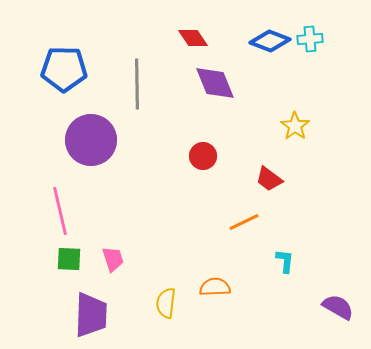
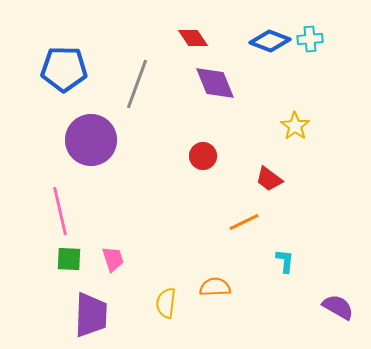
gray line: rotated 21 degrees clockwise
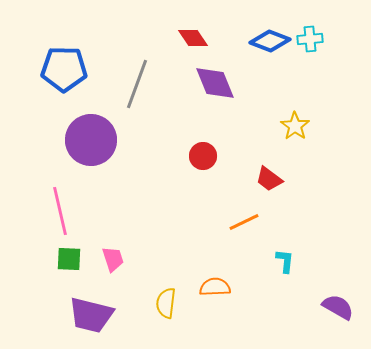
purple trapezoid: rotated 102 degrees clockwise
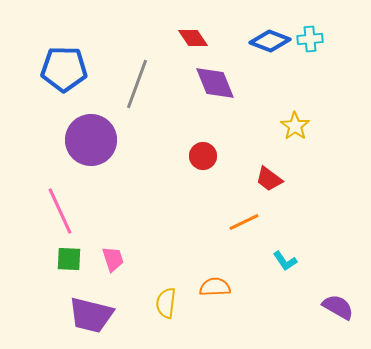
pink line: rotated 12 degrees counterclockwise
cyan L-shape: rotated 140 degrees clockwise
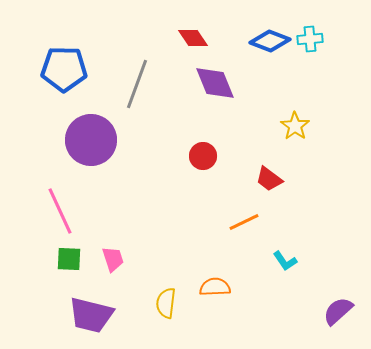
purple semicircle: moved 4 px down; rotated 72 degrees counterclockwise
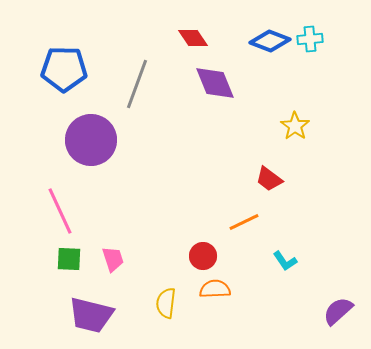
red circle: moved 100 px down
orange semicircle: moved 2 px down
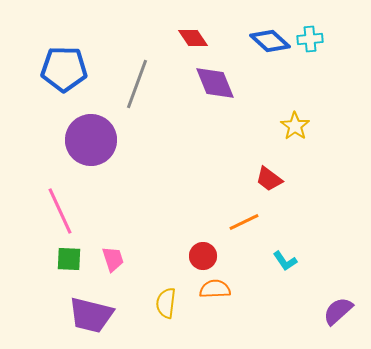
blue diamond: rotated 21 degrees clockwise
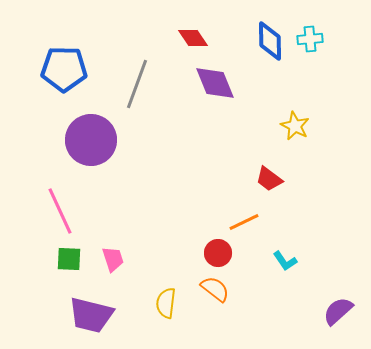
blue diamond: rotated 48 degrees clockwise
yellow star: rotated 8 degrees counterclockwise
red circle: moved 15 px right, 3 px up
orange semicircle: rotated 40 degrees clockwise
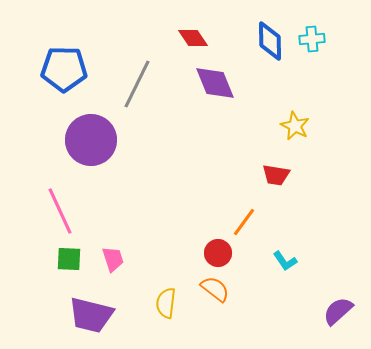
cyan cross: moved 2 px right
gray line: rotated 6 degrees clockwise
red trapezoid: moved 7 px right, 4 px up; rotated 28 degrees counterclockwise
orange line: rotated 28 degrees counterclockwise
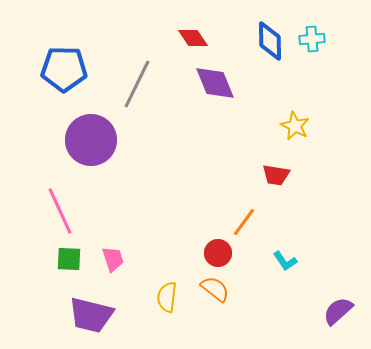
yellow semicircle: moved 1 px right, 6 px up
